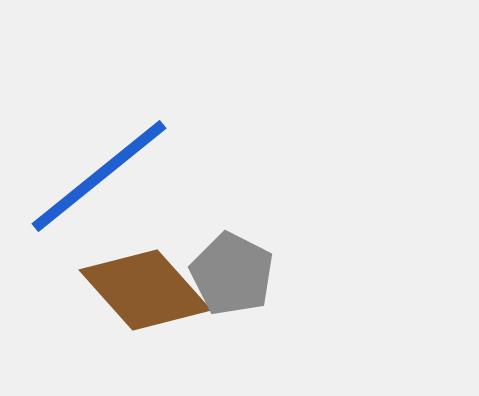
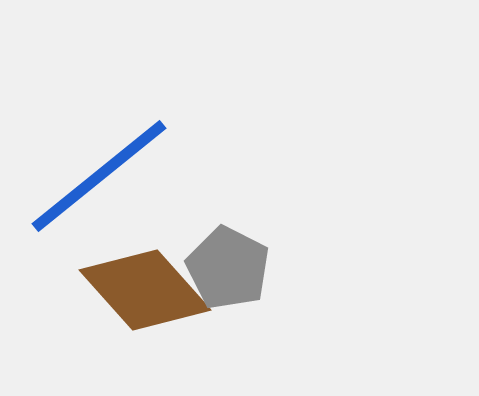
gray pentagon: moved 4 px left, 6 px up
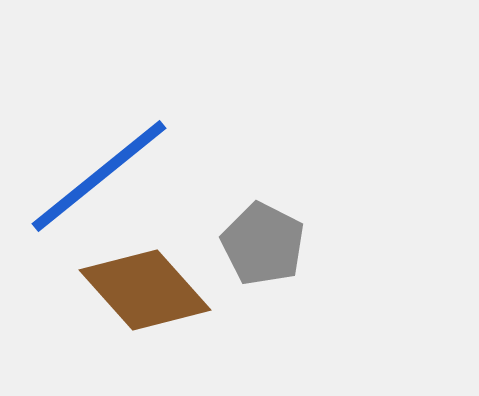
gray pentagon: moved 35 px right, 24 px up
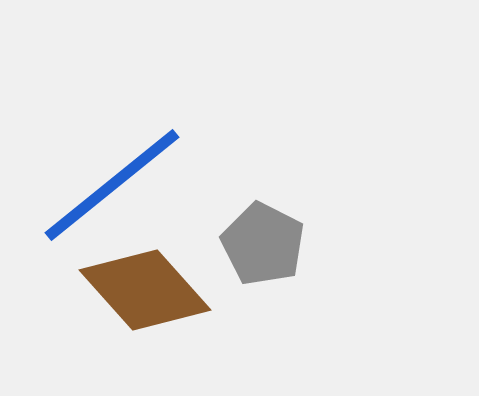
blue line: moved 13 px right, 9 px down
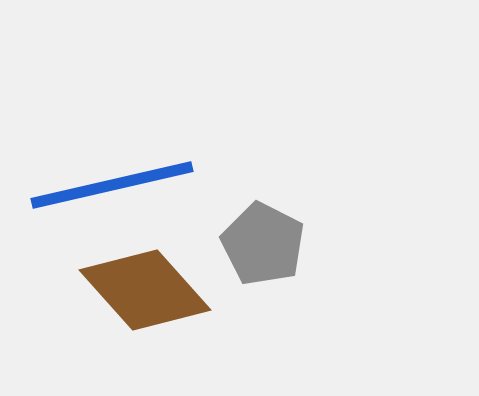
blue line: rotated 26 degrees clockwise
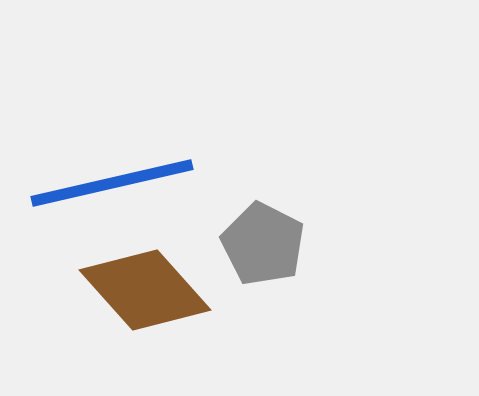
blue line: moved 2 px up
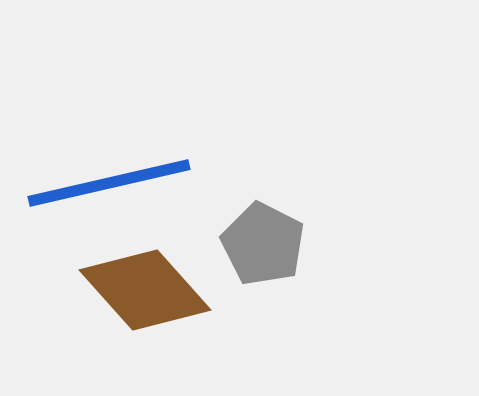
blue line: moved 3 px left
